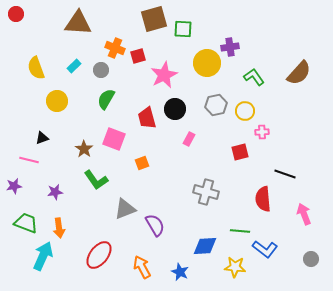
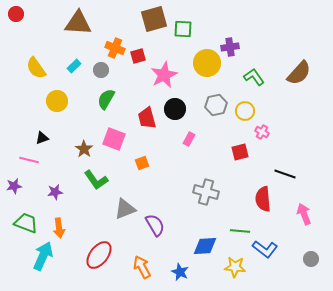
yellow semicircle at (36, 68): rotated 15 degrees counterclockwise
pink cross at (262, 132): rotated 32 degrees clockwise
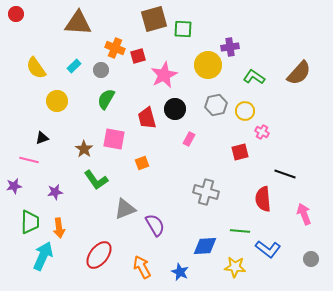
yellow circle at (207, 63): moved 1 px right, 2 px down
green L-shape at (254, 77): rotated 20 degrees counterclockwise
pink square at (114, 139): rotated 10 degrees counterclockwise
green trapezoid at (26, 223): moved 4 px right, 1 px up; rotated 70 degrees clockwise
blue L-shape at (265, 249): moved 3 px right
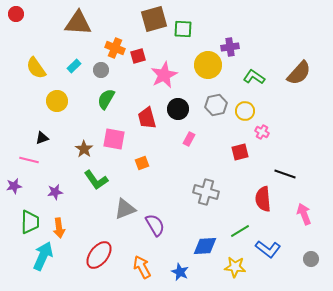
black circle at (175, 109): moved 3 px right
green line at (240, 231): rotated 36 degrees counterclockwise
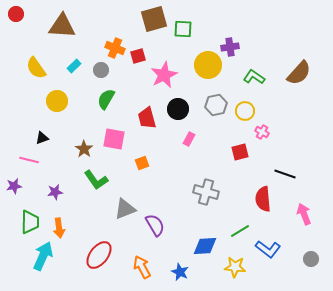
brown triangle at (78, 23): moved 16 px left, 3 px down
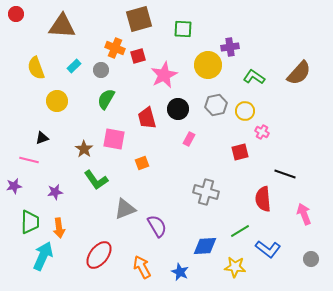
brown square at (154, 19): moved 15 px left
yellow semicircle at (36, 68): rotated 15 degrees clockwise
purple semicircle at (155, 225): moved 2 px right, 1 px down
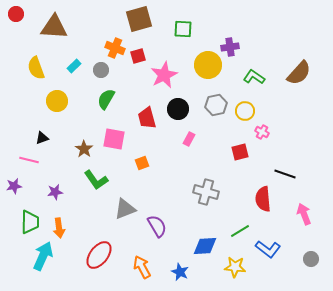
brown triangle at (62, 26): moved 8 px left, 1 px down
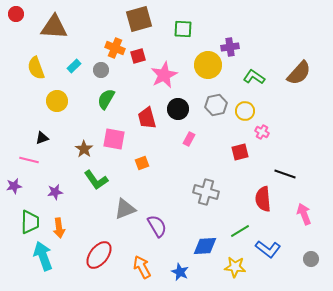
cyan arrow at (43, 256): rotated 44 degrees counterclockwise
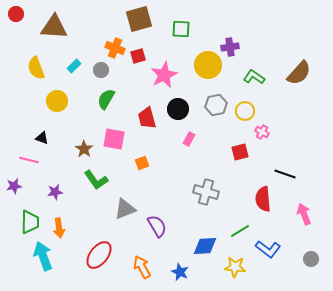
green square at (183, 29): moved 2 px left
black triangle at (42, 138): rotated 40 degrees clockwise
